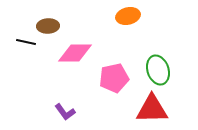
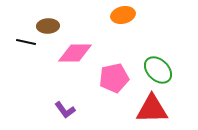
orange ellipse: moved 5 px left, 1 px up
green ellipse: rotated 28 degrees counterclockwise
purple L-shape: moved 2 px up
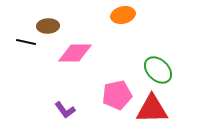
pink pentagon: moved 3 px right, 17 px down
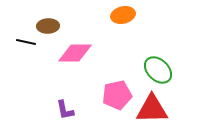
purple L-shape: rotated 25 degrees clockwise
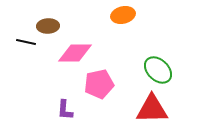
pink pentagon: moved 18 px left, 11 px up
purple L-shape: rotated 15 degrees clockwise
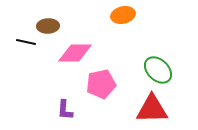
pink pentagon: moved 2 px right
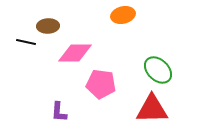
pink pentagon: rotated 20 degrees clockwise
purple L-shape: moved 6 px left, 2 px down
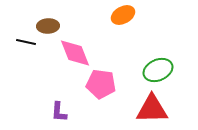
orange ellipse: rotated 15 degrees counterclockwise
pink diamond: rotated 68 degrees clockwise
green ellipse: rotated 68 degrees counterclockwise
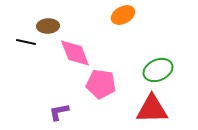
purple L-shape: rotated 75 degrees clockwise
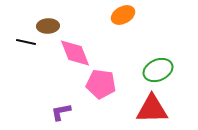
purple L-shape: moved 2 px right
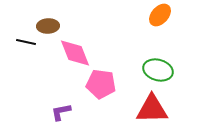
orange ellipse: moved 37 px right; rotated 20 degrees counterclockwise
green ellipse: rotated 40 degrees clockwise
